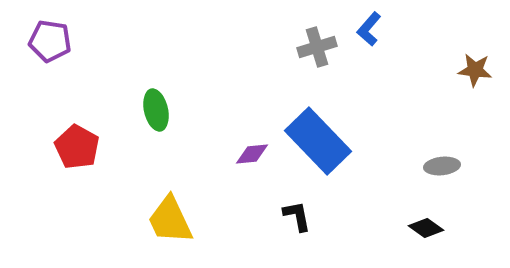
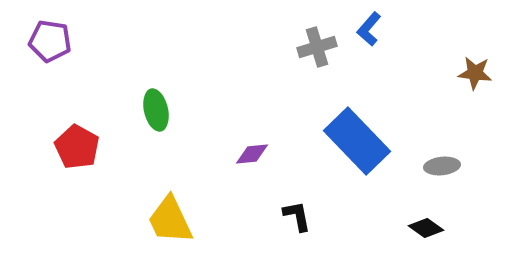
brown star: moved 3 px down
blue rectangle: moved 39 px right
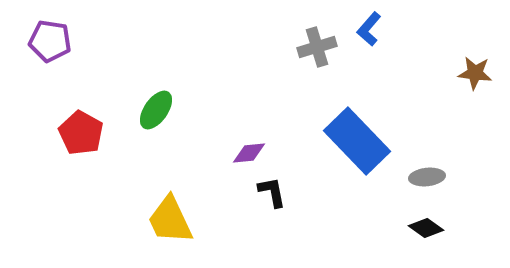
green ellipse: rotated 48 degrees clockwise
red pentagon: moved 4 px right, 14 px up
purple diamond: moved 3 px left, 1 px up
gray ellipse: moved 15 px left, 11 px down
black L-shape: moved 25 px left, 24 px up
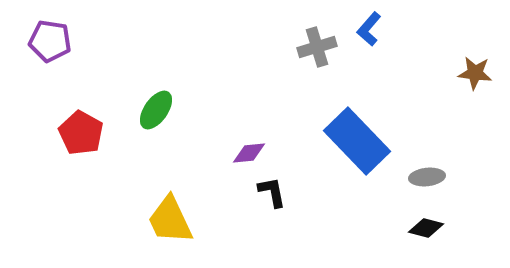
black diamond: rotated 20 degrees counterclockwise
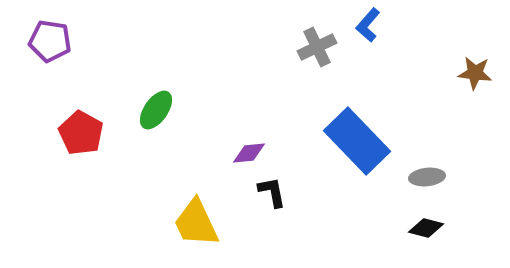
blue L-shape: moved 1 px left, 4 px up
gray cross: rotated 9 degrees counterclockwise
yellow trapezoid: moved 26 px right, 3 px down
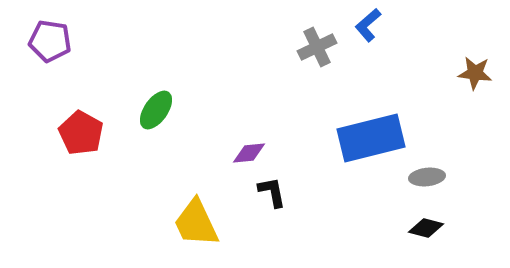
blue L-shape: rotated 8 degrees clockwise
blue rectangle: moved 14 px right, 3 px up; rotated 60 degrees counterclockwise
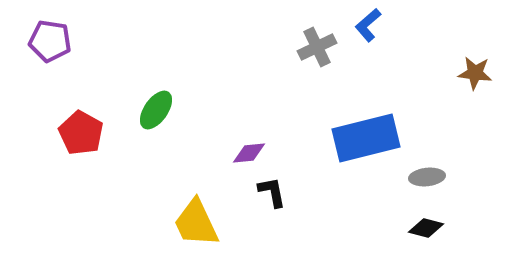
blue rectangle: moved 5 px left
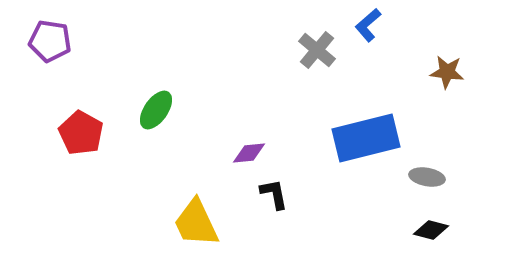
gray cross: moved 3 px down; rotated 24 degrees counterclockwise
brown star: moved 28 px left, 1 px up
gray ellipse: rotated 16 degrees clockwise
black L-shape: moved 2 px right, 2 px down
black diamond: moved 5 px right, 2 px down
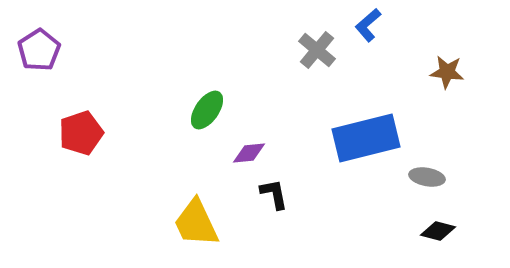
purple pentagon: moved 11 px left, 9 px down; rotated 30 degrees clockwise
green ellipse: moved 51 px right
red pentagon: rotated 24 degrees clockwise
black diamond: moved 7 px right, 1 px down
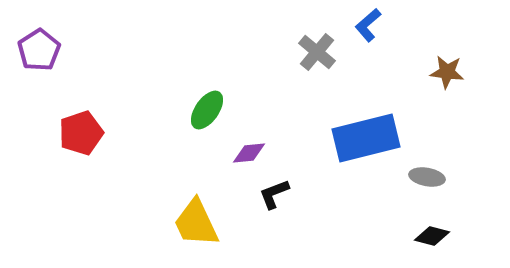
gray cross: moved 2 px down
black L-shape: rotated 100 degrees counterclockwise
black diamond: moved 6 px left, 5 px down
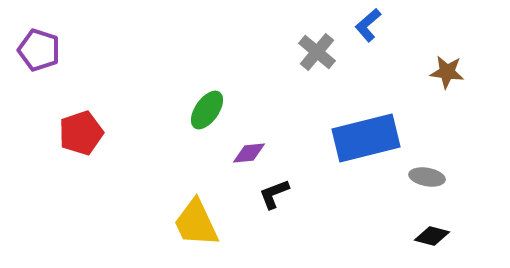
purple pentagon: rotated 21 degrees counterclockwise
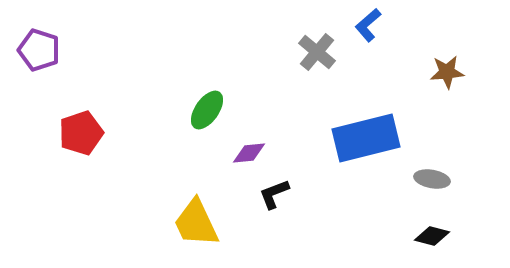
brown star: rotated 12 degrees counterclockwise
gray ellipse: moved 5 px right, 2 px down
